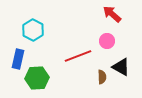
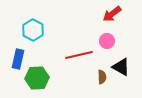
red arrow: rotated 78 degrees counterclockwise
red line: moved 1 px right, 1 px up; rotated 8 degrees clockwise
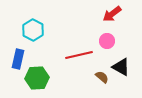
brown semicircle: rotated 48 degrees counterclockwise
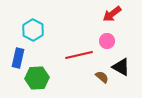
blue rectangle: moved 1 px up
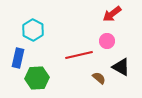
brown semicircle: moved 3 px left, 1 px down
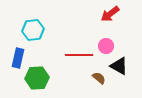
red arrow: moved 2 px left
cyan hexagon: rotated 25 degrees clockwise
pink circle: moved 1 px left, 5 px down
red line: rotated 12 degrees clockwise
black triangle: moved 2 px left, 1 px up
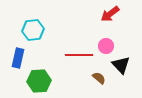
black triangle: moved 2 px right, 1 px up; rotated 18 degrees clockwise
green hexagon: moved 2 px right, 3 px down
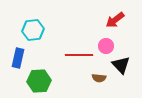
red arrow: moved 5 px right, 6 px down
brown semicircle: rotated 144 degrees clockwise
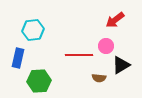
black triangle: rotated 42 degrees clockwise
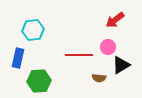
pink circle: moved 2 px right, 1 px down
